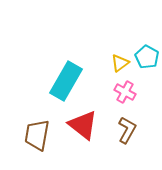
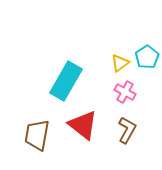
cyan pentagon: rotated 10 degrees clockwise
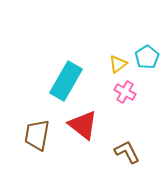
yellow triangle: moved 2 px left, 1 px down
brown L-shape: moved 22 px down; rotated 56 degrees counterclockwise
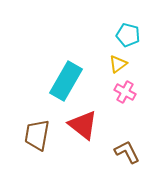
cyan pentagon: moved 19 px left, 22 px up; rotated 25 degrees counterclockwise
